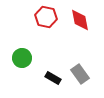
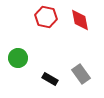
green circle: moved 4 px left
gray rectangle: moved 1 px right
black rectangle: moved 3 px left, 1 px down
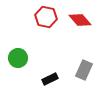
red diamond: rotated 30 degrees counterclockwise
gray rectangle: moved 3 px right, 4 px up; rotated 60 degrees clockwise
black rectangle: rotated 56 degrees counterclockwise
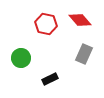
red hexagon: moved 7 px down
green circle: moved 3 px right
gray rectangle: moved 16 px up
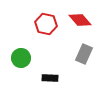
black rectangle: moved 1 px up; rotated 28 degrees clockwise
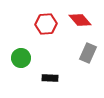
red hexagon: rotated 15 degrees counterclockwise
gray rectangle: moved 4 px right, 1 px up
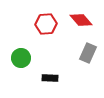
red diamond: moved 1 px right
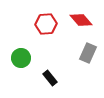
black rectangle: rotated 49 degrees clockwise
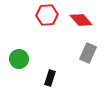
red hexagon: moved 1 px right, 9 px up
green circle: moved 2 px left, 1 px down
black rectangle: rotated 56 degrees clockwise
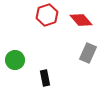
red hexagon: rotated 15 degrees counterclockwise
green circle: moved 4 px left, 1 px down
black rectangle: moved 5 px left; rotated 28 degrees counterclockwise
